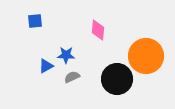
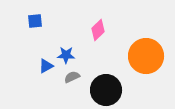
pink diamond: rotated 40 degrees clockwise
black circle: moved 11 px left, 11 px down
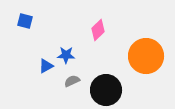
blue square: moved 10 px left; rotated 21 degrees clockwise
gray semicircle: moved 4 px down
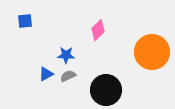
blue square: rotated 21 degrees counterclockwise
orange circle: moved 6 px right, 4 px up
blue triangle: moved 8 px down
gray semicircle: moved 4 px left, 5 px up
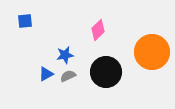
blue star: moved 1 px left; rotated 12 degrees counterclockwise
black circle: moved 18 px up
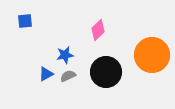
orange circle: moved 3 px down
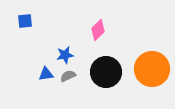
orange circle: moved 14 px down
blue triangle: rotated 21 degrees clockwise
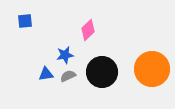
pink diamond: moved 10 px left
black circle: moved 4 px left
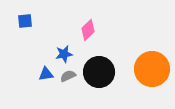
blue star: moved 1 px left, 1 px up
black circle: moved 3 px left
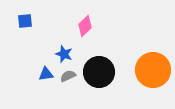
pink diamond: moved 3 px left, 4 px up
blue star: rotated 30 degrees clockwise
orange circle: moved 1 px right, 1 px down
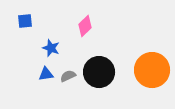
blue star: moved 13 px left, 6 px up
orange circle: moved 1 px left
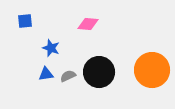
pink diamond: moved 3 px right, 2 px up; rotated 50 degrees clockwise
